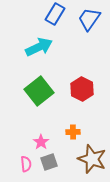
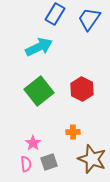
pink star: moved 8 px left, 1 px down
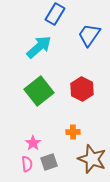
blue trapezoid: moved 16 px down
cyan arrow: rotated 16 degrees counterclockwise
pink semicircle: moved 1 px right
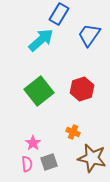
blue rectangle: moved 4 px right
cyan arrow: moved 2 px right, 7 px up
red hexagon: rotated 15 degrees clockwise
orange cross: rotated 24 degrees clockwise
brown star: moved 1 px up; rotated 8 degrees counterclockwise
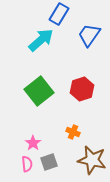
brown star: moved 2 px down
